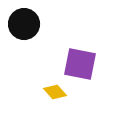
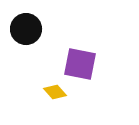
black circle: moved 2 px right, 5 px down
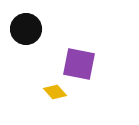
purple square: moved 1 px left
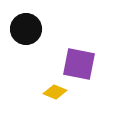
yellow diamond: rotated 25 degrees counterclockwise
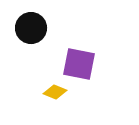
black circle: moved 5 px right, 1 px up
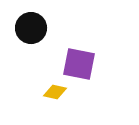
yellow diamond: rotated 10 degrees counterclockwise
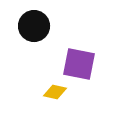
black circle: moved 3 px right, 2 px up
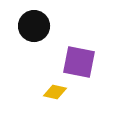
purple square: moved 2 px up
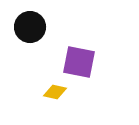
black circle: moved 4 px left, 1 px down
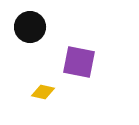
yellow diamond: moved 12 px left
